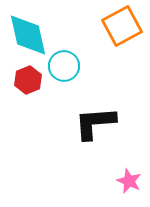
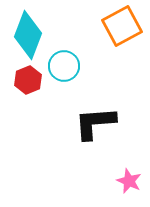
cyan diamond: rotated 33 degrees clockwise
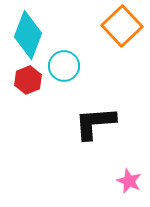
orange square: rotated 15 degrees counterclockwise
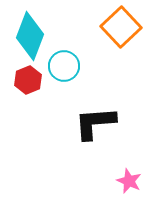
orange square: moved 1 px left, 1 px down
cyan diamond: moved 2 px right, 1 px down
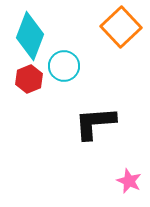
red hexagon: moved 1 px right, 1 px up
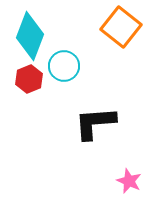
orange square: rotated 9 degrees counterclockwise
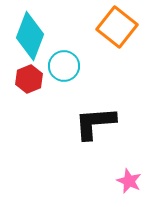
orange square: moved 4 px left
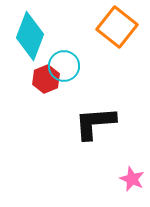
red hexagon: moved 17 px right
pink star: moved 3 px right, 2 px up
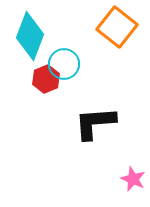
cyan circle: moved 2 px up
pink star: moved 1 px right
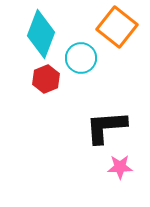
cyan diamond: moved 11 px right, 2 px up
cyan circle: moved 17 px right, 6 px up
black L-shape: moved 11 px right, 4 px down
pink star: moved 13 px left, 12 px up; rotated 25 degrees counterclockwise
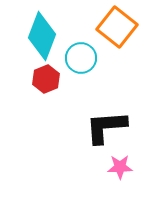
cyan diamond: moved 1 px right, 2 px down
